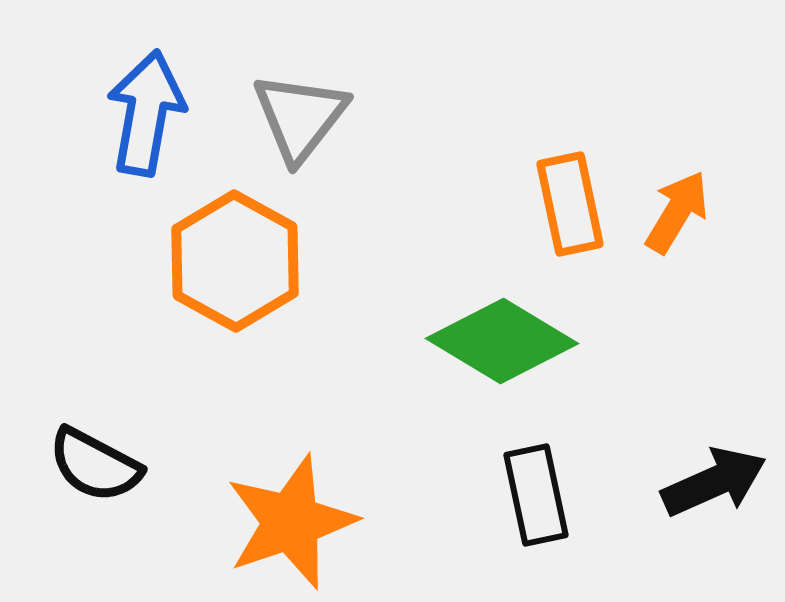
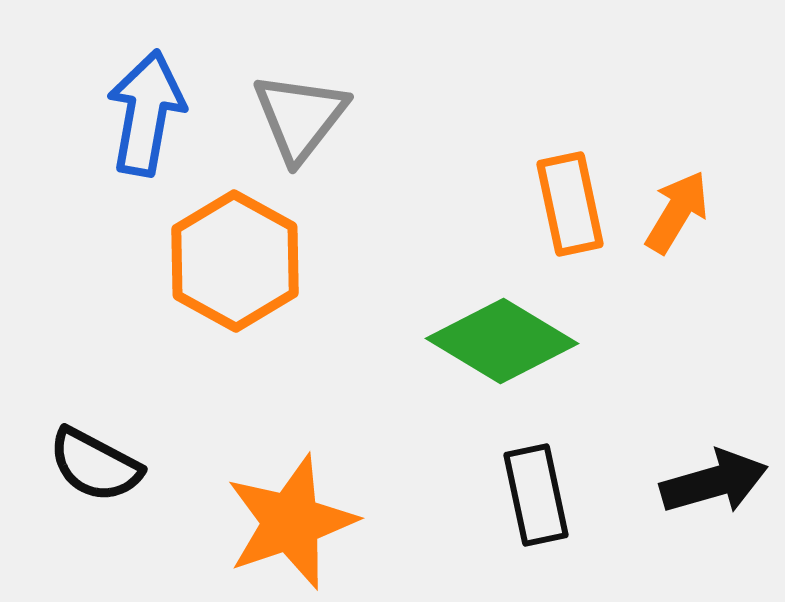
black arrow: rotated 8 degrees clockwise
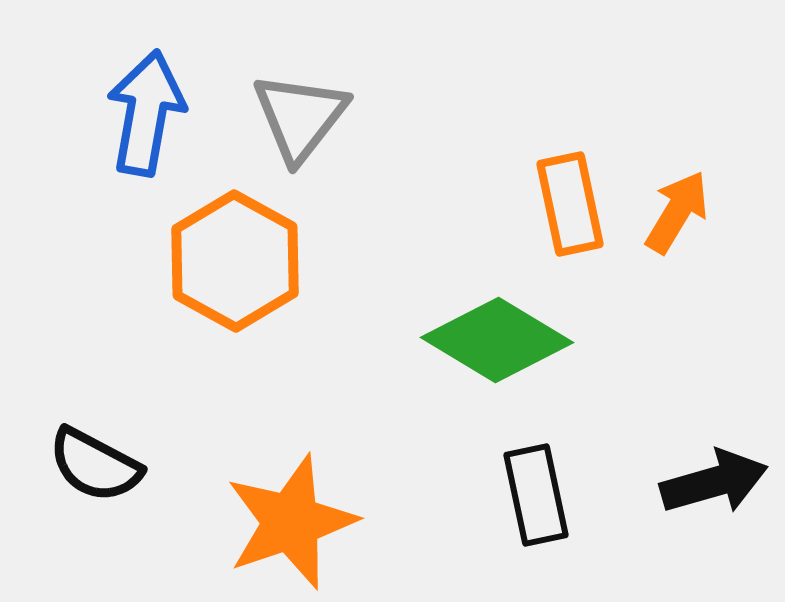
green diamond: moved 5 px left, 1 px up
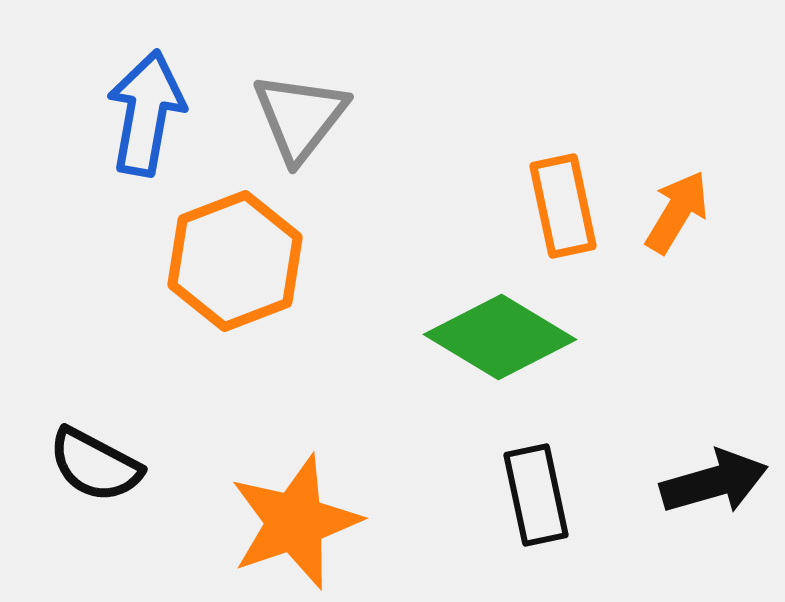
orange rectangle: moved 7 px left, 2 px down
orange hexagon: rotated 10 degrees clockwise
green diamond: moved 3 px right, 3 px up
orange star: moved 4 px right
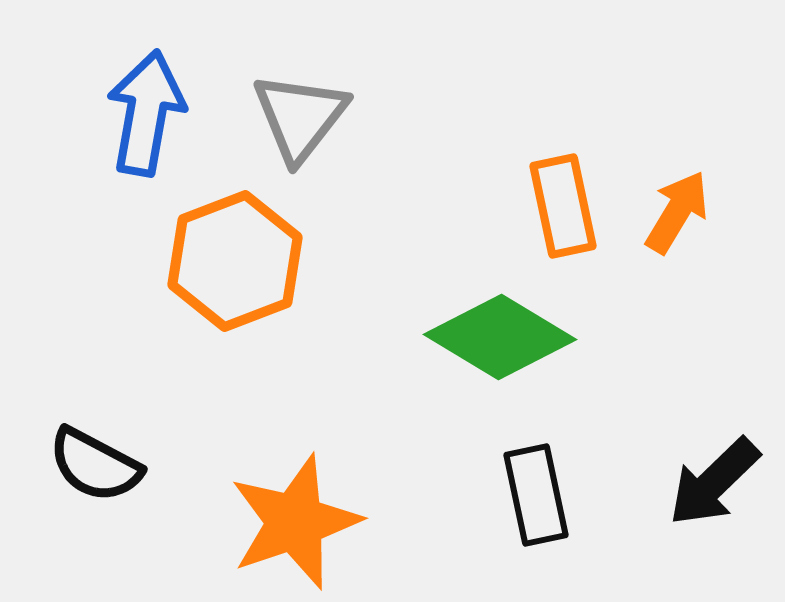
black arrow: rotated 152 degrees clockwise
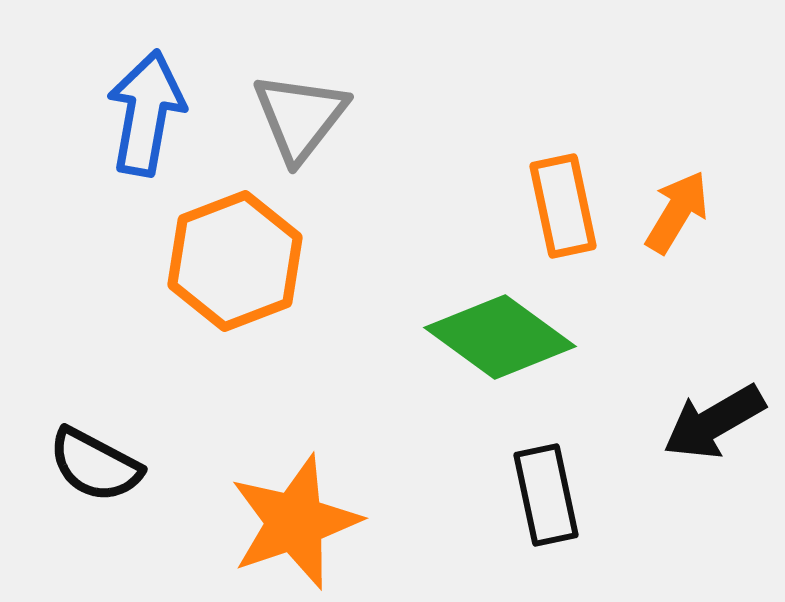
green diamond: rotated 5 degrees clockwise
black arrow: moved 60 px up; rotated 14 degrees clockwise
black rectangle: moved 10 px right
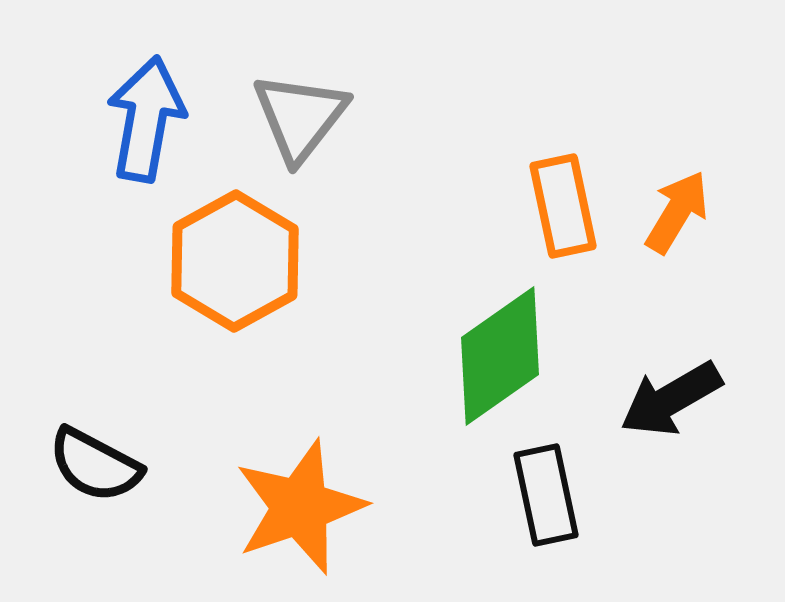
blue arrow: moved 6 px down
orange hexagon: rotated 8 degrees counterclockwise
green diamond: moved 19 px down; rotated 71 degrees counterclockwise
black arrow: moved 43 px left, 23 px up
orange star: moved 5 px right, 15 px up
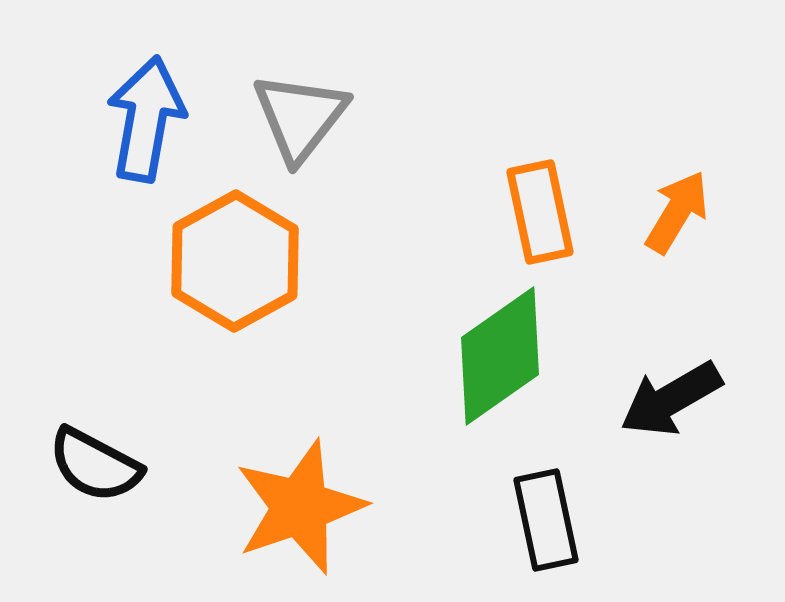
orange rectangle: moved 23 px left, 6 px down
black rectangle: moved 25 px down
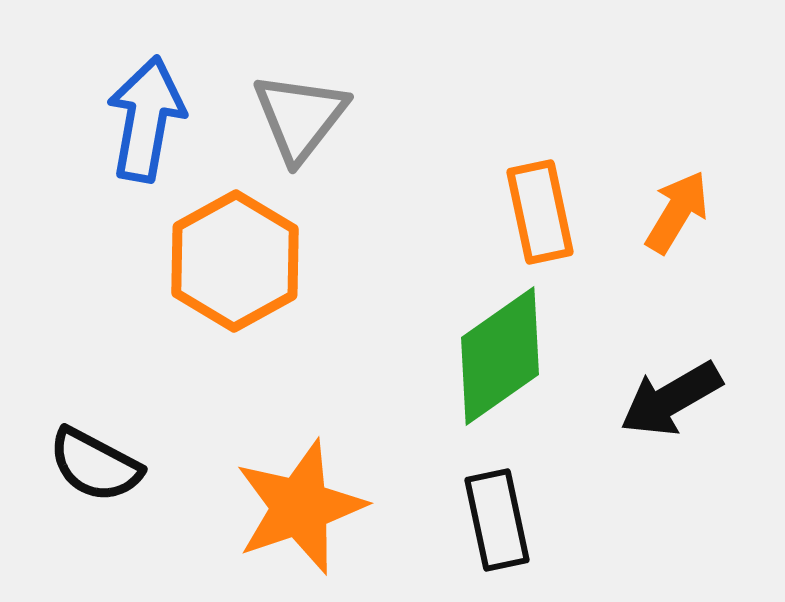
black rectangle: moved 49 px left
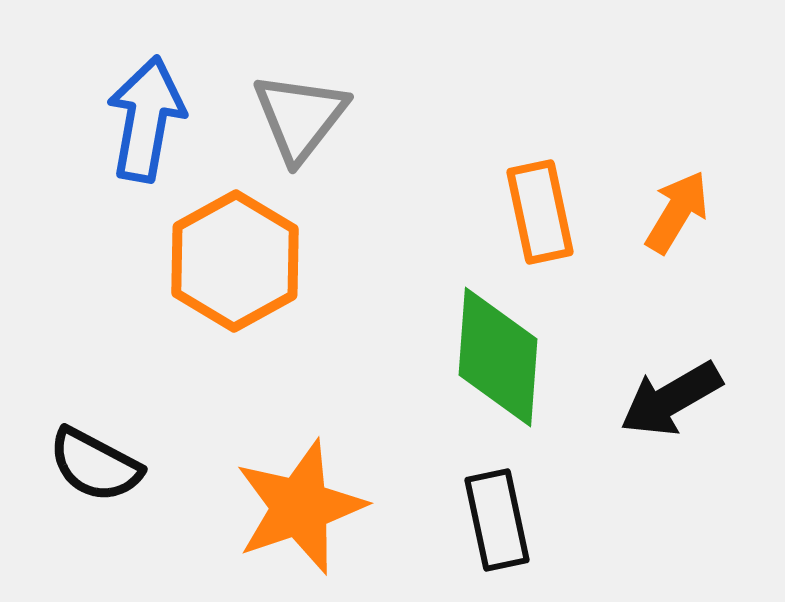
green diamond: moved 2 px left, 1 px down; rotated 51 degrees counterclockwise
